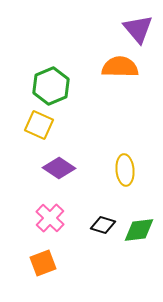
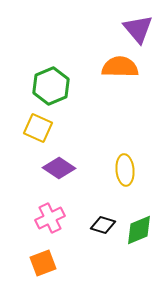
yellow square: moved 1 px left, 3 px down
pink cross: rotated 20 degrees clockwise
green diamond: rotated 16 degrees counterclockwise
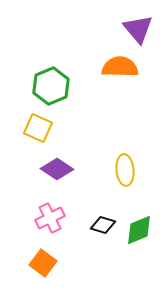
purple diamond: moved 2 px left, 1 px down
orange square: rotated 32 degrees counterclockwise
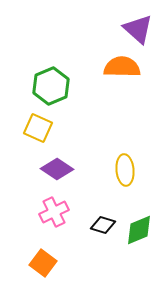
purple triangle: rotated 8 degrees counterclockwise
orange semicircle: moved 2 px right
pink cross: moved 4 px right, 6 px up
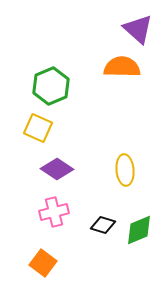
pink cross: rotated 12 degrees clockwise
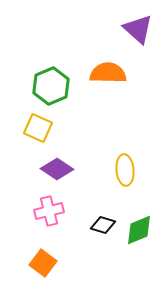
orange semicircle: moved 14 px left, 6 px down
pink cross: moved 5 px left, 1 px up
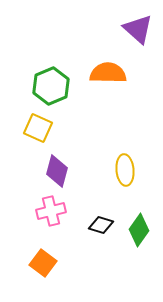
purple diamond: moved 2 px down; rotated 72 degrees clockwise
pink cross: moved 2 px right
black diamond: moved 2 px left
green diamond: rotated 32 degrees counterclockwise
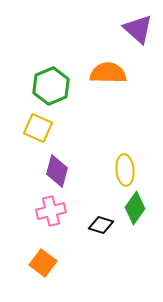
green diamond: moved 4 px left, 22 px up
